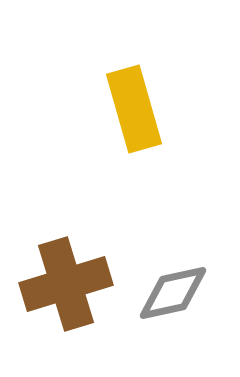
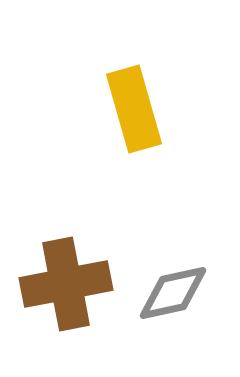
brown cross: rotated 6 degrees clockwise
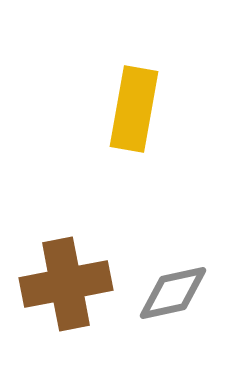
yellow rectangle: rotated 26 degrees clockwise
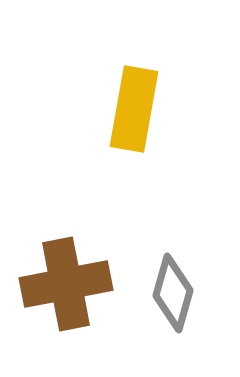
gray diamond: rotated 62 degrees counterclockwise
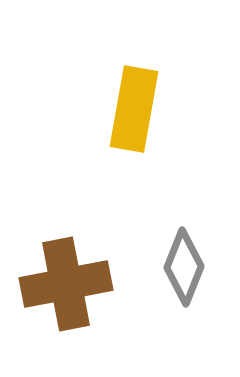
gray diamond: moved 11 px right, 26 px up; rotated 6 degrees clockwise
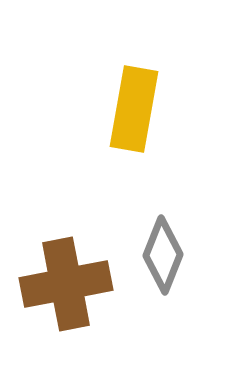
gray diamond: moved 21 px left, 12 px up
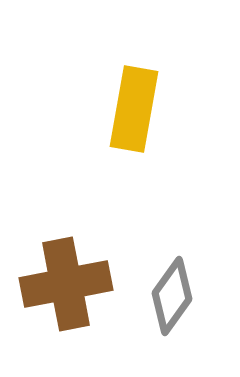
gray diamond: moved 9 px right, 41 px down; rotated 14 degrees clockwise
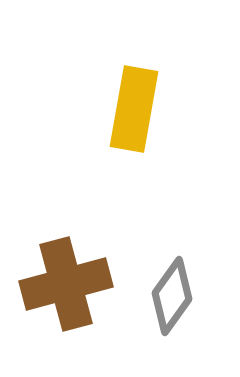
brown cross: rotated 4 degrees counterclockwise
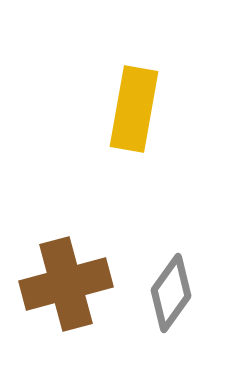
gray diamond: moved 1 px left, 3 px up
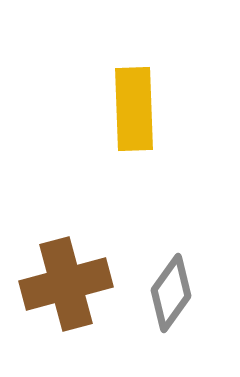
yellow rectangle: rotated 12 degrees counterclockwise
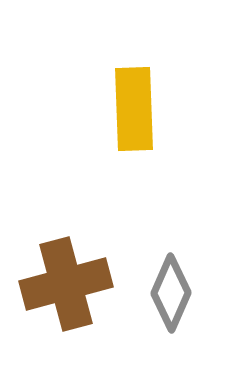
gray diamond: rotated 12 degrees counterclockwise
